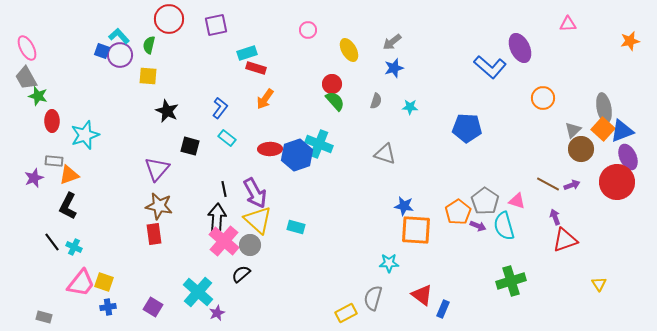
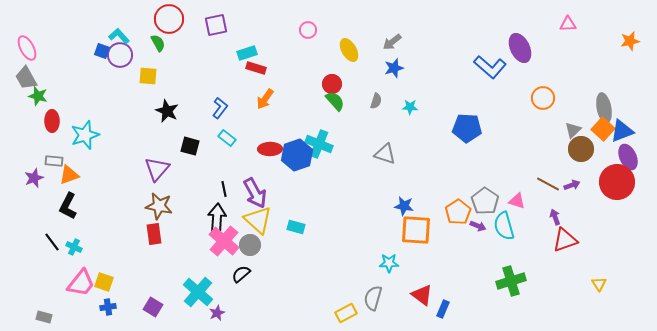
green semicircle at (149, 45): moved 9 px right, 2 px up; rotated 138 degrees clockwise
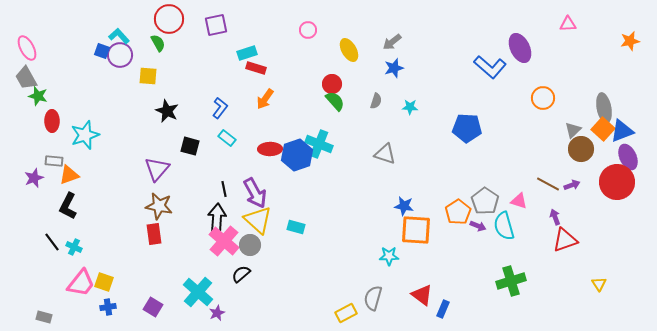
pink triangle at (517, 201): moved 2 px right
cyan star at (389, 263): moved 7 px up
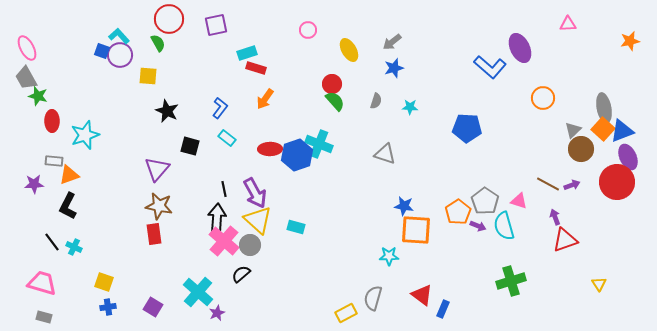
purple star at (34, 178): moved 6 px down; rotated 18 degrees clockwise
pink trapezoid at (81, 283): moved 39 px left; rotated 112 degrees counterclockwise
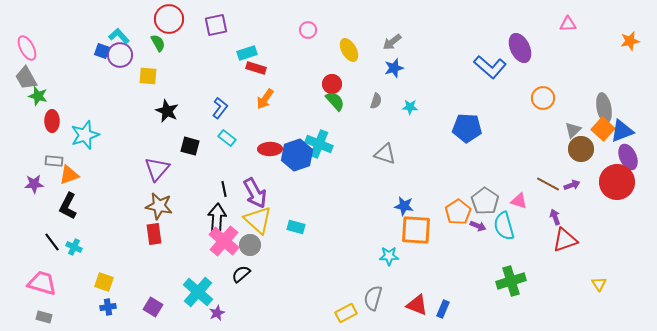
red triangle at (422, 295): moved 5 px left, 10 px down; rotated 15 degrees counterclockwise
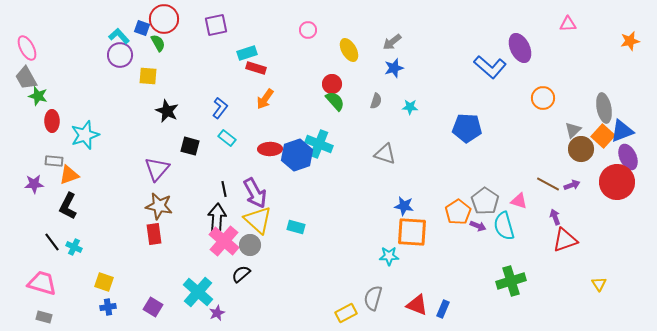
red circle at (169, 19): moved 5 px left
blue square at (102, 51): moved 40 px right, 23 px up
orange square at (603, 129): moved 7 px down
orange square at (416, 230): moved 4 px left, 2 px down
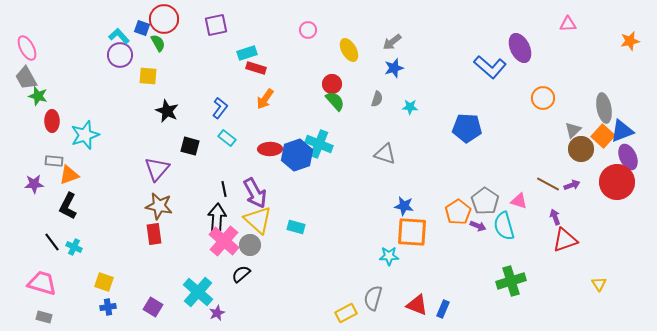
gray semicircle at (376, 101): moved 1 px right, 2 px up
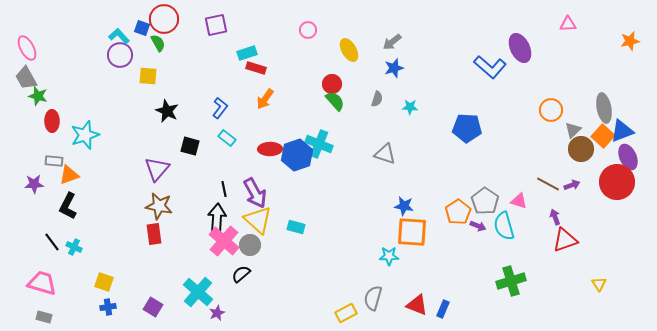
orange circle at (543, 98): moved 8 px right, 12 px down
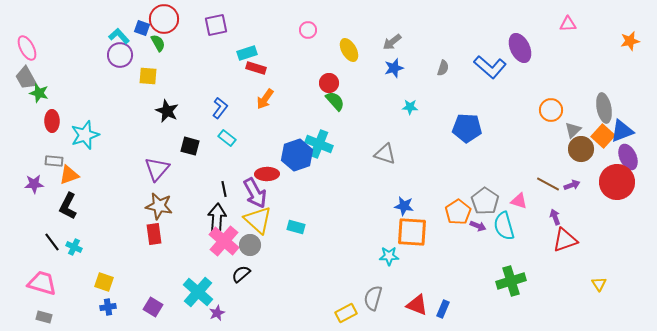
red circle at (332, 84): moved 3 px left, 1 px up
green star at (38, 96): moved 1 px right, 3 px up
gray semicircle at (377, 99): moved 66 px right, 31 px up
red ellipse at (270, 149): moved 3 px left, 25 px down
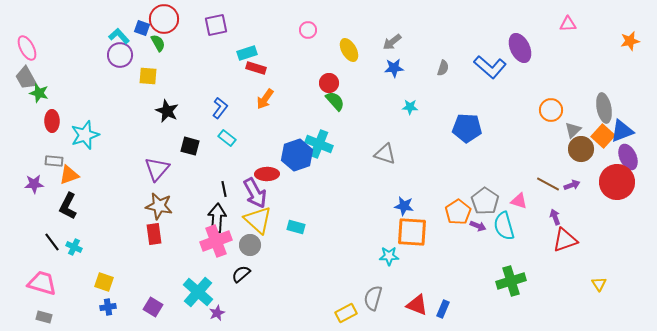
blue star at (394, 68): rotated 12 degrees clockwise
pink cross at (224, 241): moved 8 px left; rotated 28 degrees clockwise
